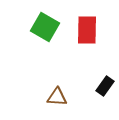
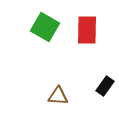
brown triangle: moved 1 px right, 1 px up
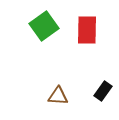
green square: moved 1 px left, 1 px up; rotated 24 degrees clockwise
black rectangle: moved 2 px left, 5 px down
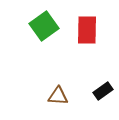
black rectangle: rotated 18 degrees clockwise
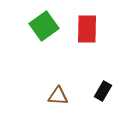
red rectangle: moved 1 px up
black rectangle: rotated 24 degrees counterclockwise
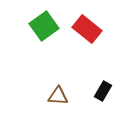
red rectangle: rotated 52 degrees counterclockwise
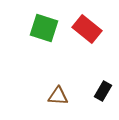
green square: moved 2 px down; rotated 36 degrees counterclockwise
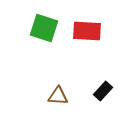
red rectangle: moved 2 px down; rotated 36 degrees counterclockwise
black rectangle: rotated 12 degrees clockwise
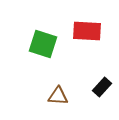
green square: moved 1 px left, 16 px down
black rectangle: moved 1 px left, 4 px up
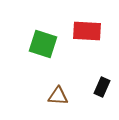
black rectangle: rotated 18 degrees counterclockwise
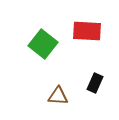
green square: rotated 20 degrees clockwise
black rectangle: moved 7 px left, 4 px up
